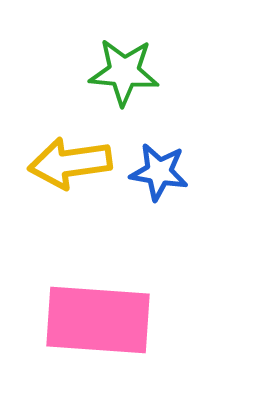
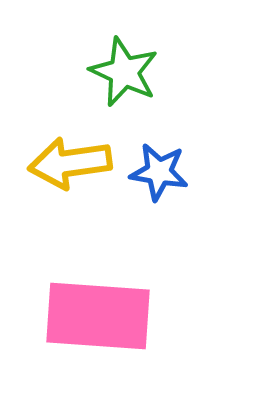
green star: rotated 20 degrees clockwise
pink rectangle: moved 4 px up
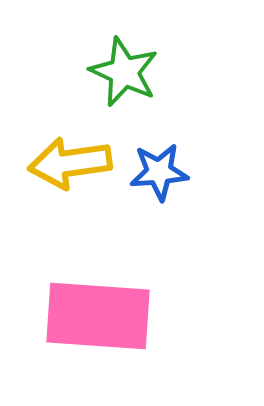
blue star: rotated 14 degrees counterclockwise
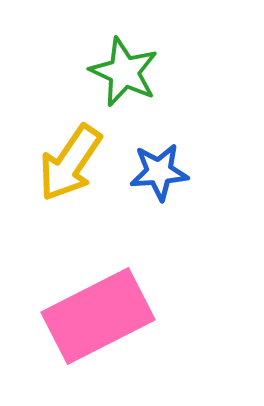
yellow arrow: rotated 48 degrees counterclockwise
pink rectangle: rotated 31 degrees counterclockwise
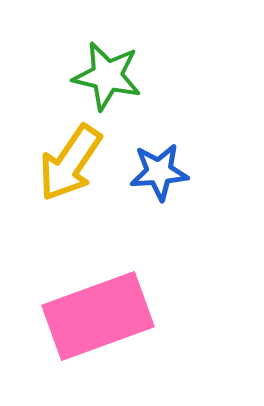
green star: moved 17 px left, 4 px down; rotated 12 degrees counterclockwise
pink rectangle: rotated 7 degrees clockwise
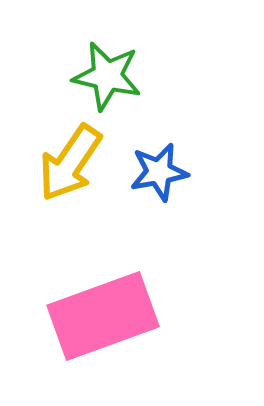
blue star: rotated 6 degrees counterclockwise
pink rectangle: moved 5 px right
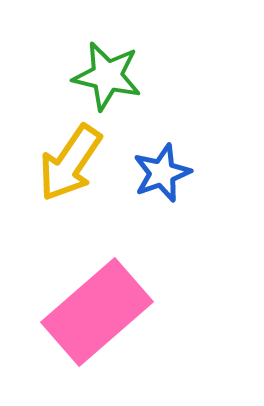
blue star: moved 3 px right, 1 px down; rotated 10 degrees counterclockwise
pink rectangle: moved 6 px left, 4 px up; rotated 21 degrees counterclockwise
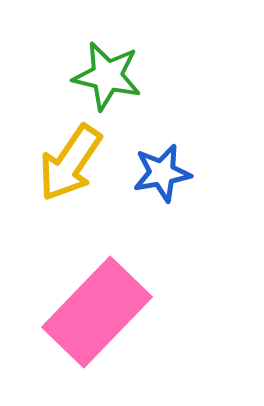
blue star: rotated 10 degrees clockwise
pink rectangle: rotated 5 degrees counterclockwise
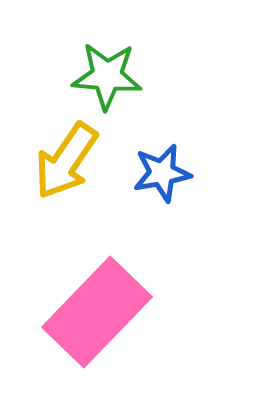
green star: rotated 8 degrees counterclockwise
yellow arrow: moved 4 px left, 2 px up
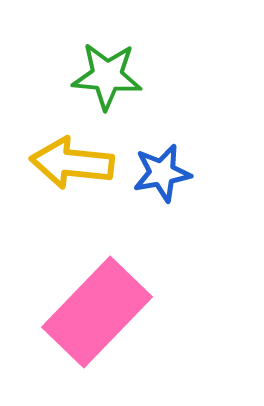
yellow arrow: moved 6 px right, 2 px down; rotated 62 degrees clockwise
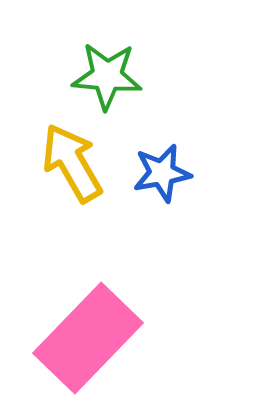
yellow arrow: rotated 54 degrees clockwise
pink rectangle: moved 9 px left, 26 px down
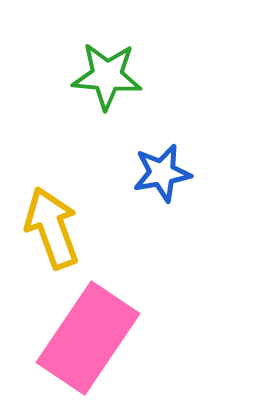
yellow arrow: moved 20 px left, 65 px down; rotated 10 degrees clockwise
pink rectangle: rotated 10 degrees counterclockwise
